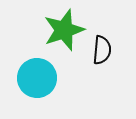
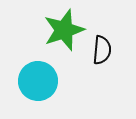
cyan circle: moved 1 px right, 3 px down
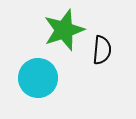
cyan circle: moved 3 px up
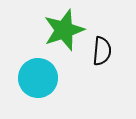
black semicircle: moved 1 px down
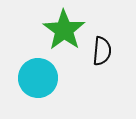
green star: rotated 18 degrees counterclockwise
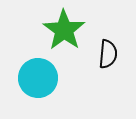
black semicircle: moved 6 px right, 3 px down
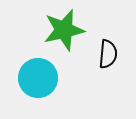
green star: rotated 24 degrees clockwise
